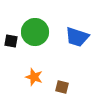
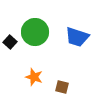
black square: moved 1 px left, 1 px down; rotated 32 degrees clockwise
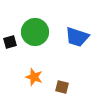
black square: rotated 32 degrees clockwise
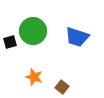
green circle: moved 2 px left, 1 px up
brown square: rotated 24 degrees clockwise
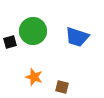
brown square: rotated 24 degrees counterclockwise
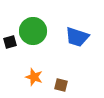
brown square: moved 1 px left, 2 px up
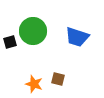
orange star: moved 7 px down
brown square: moved 3 px left, 6 px up
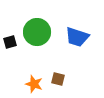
green circle: moved 4 px right, 1 px down
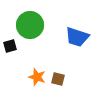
green circle: moved 7 px left, 7 px up
black square: moved 4 px down
orange star: moved 3 px right, 7 px up
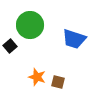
blue trapezoid: moved 3 px left, 2 px down
black square: rotated 24 degrees counterclockwise
brown square: moved 3 px down
